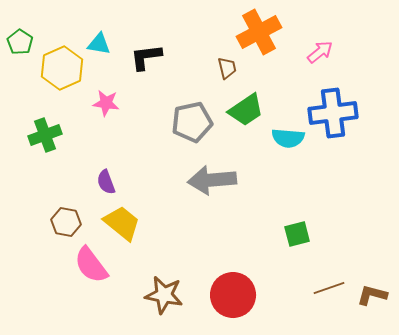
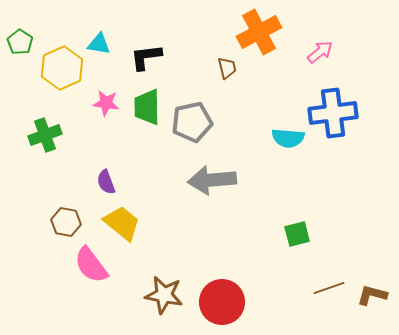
green trapezoid: moved 99 px left, 3 px up; rotated 123 degrees clockwise
red circle: moved 11 px left, 7 px down
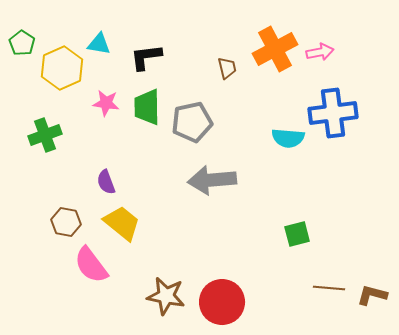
orange cross: moved 16 px right, 17 px down
green pentagon: moved 2 px right, 1 px down
pink arrow: rotated 28 degrees clockwise
brown line: rotated 24 degrees clockwise
brown star: moved 2 px right, 1 px down
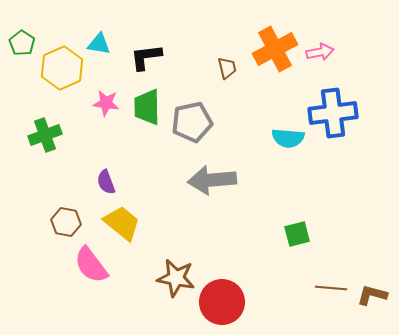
brown line: moved 2 px right
brown star: moved 10 px right, 18 px up
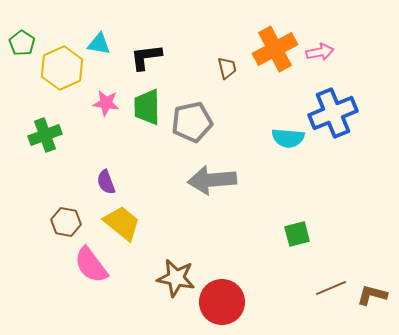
blue cross: rotated 15 degrees counterclockwise
brown line: rotated 28 degrees counterclockwise
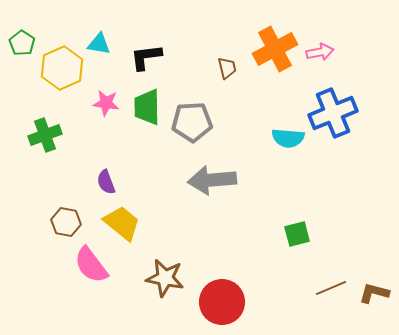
gray pentagon: rotated 9 degrees clockwise
brown star: moved 11 px left
brown L-shape: moved 2 px right, 2 px up
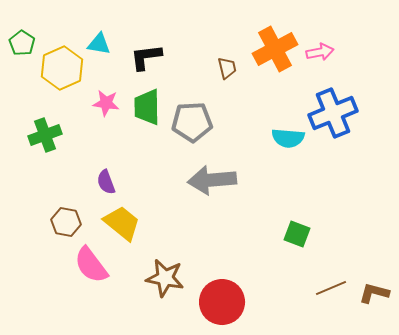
green square: rotated 36 degrees clockwise
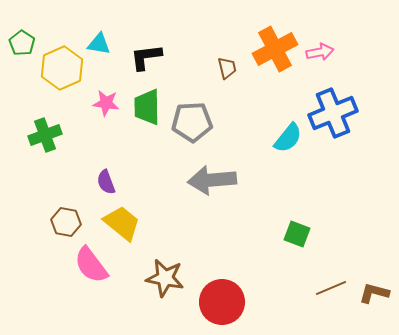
cyan semicircle: rotated 56 degrees counterclockwise
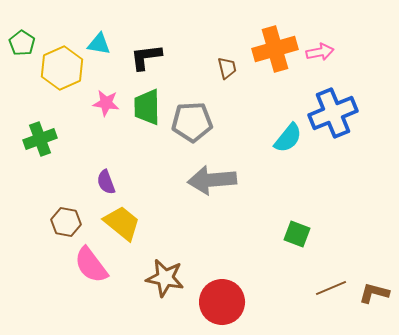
orange cross: rotated 12 degrees clockwise
green cross: moved 5 px left, 4 px down
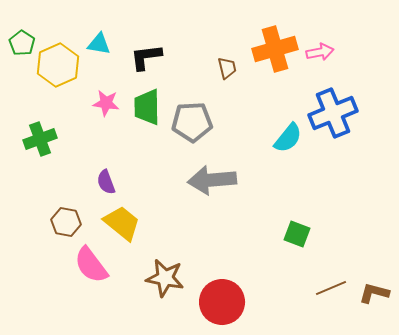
yellow hexagon: moved 4 px left, 3 px up
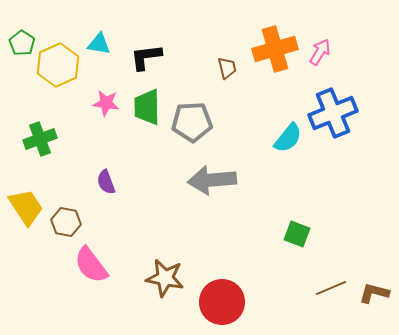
pink arrow: rotated 48 degrees counterclockwise
yellow trapezoid: moved 96 px left, 16 px up; rotated 18 degrees clockwise
